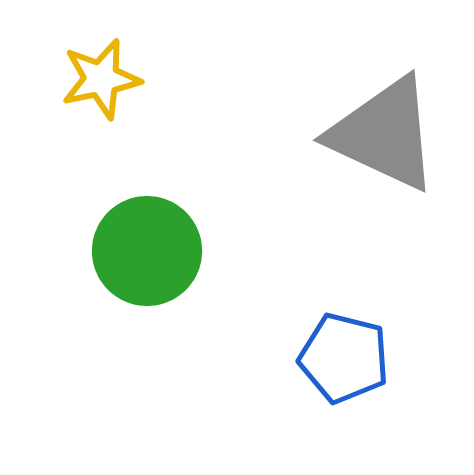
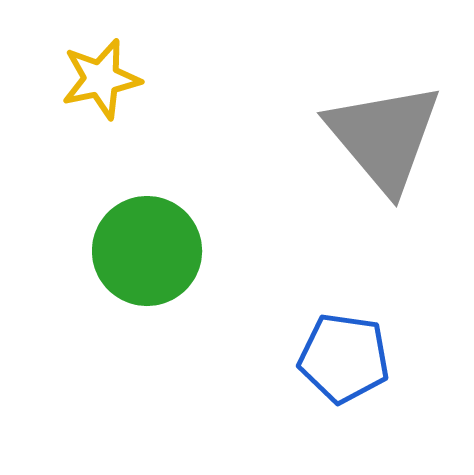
gray triangle: moved 3 px down; rotated 25 degrees clockwise
blue pentagon: rotated 6 degrees counterclockwise
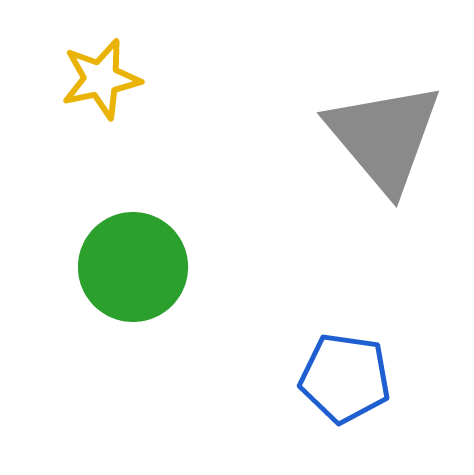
green circle: moved 14 px left, 16 px down
blue pentagon: moved 1 px right, 20 px down
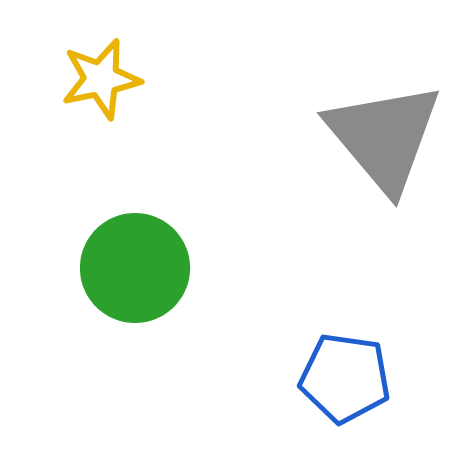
green circle: moved 2 px right, 1 px down
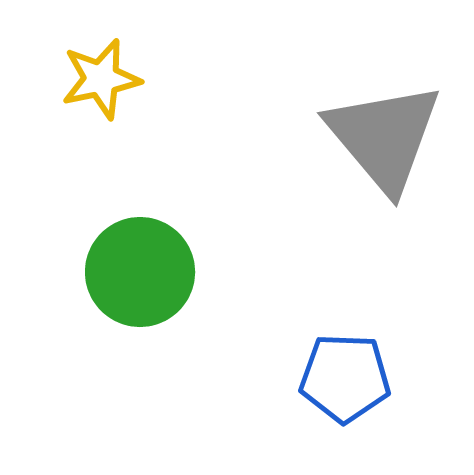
green circle: moved 5 px right, 4 px down
blue pentagon: rotated 6 degrees counterclockwise
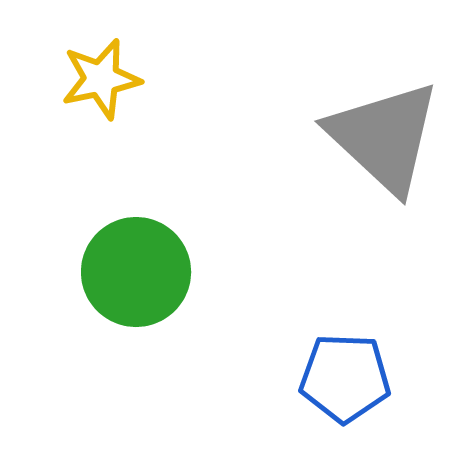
gray triangle: rotated 7 degrees counterclockwise
green circle: moved 4 px left
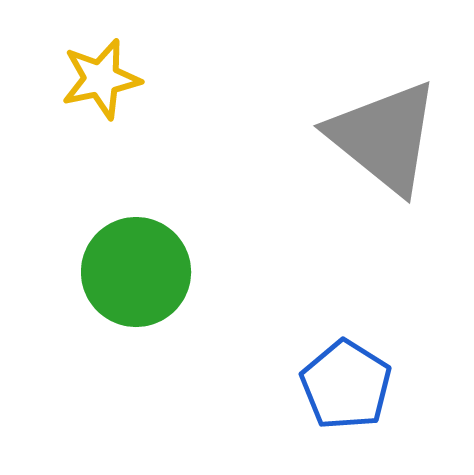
gray triangle: rotated 4 degrees counterclockwise
blue pentagon: moved 1 px right, 7 px down; rotated 30 degrees clockwise
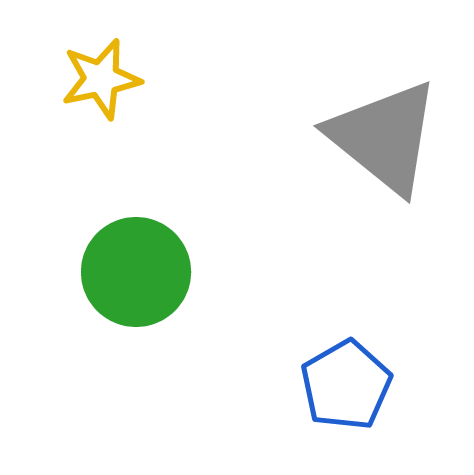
blue pentagon: rotated 10 degrees clockwise
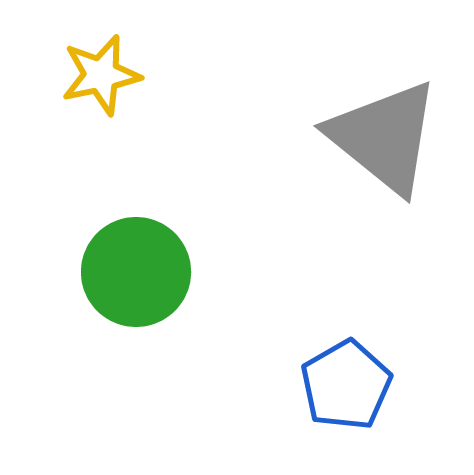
yellow star: moved 4 px up
